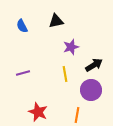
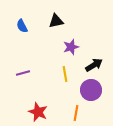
orange line: moved 1 px left, 2 px up
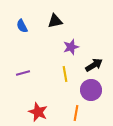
black triangle: moved 1 px left
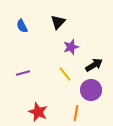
black triangle: moved 3 px right, 1 px down; rotated 35 degrees counterclockwise
yellow line: rotated 28 degrees counterclockwise
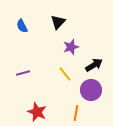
red star: moved 1 px left
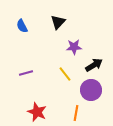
purple star: moved 3 px right; rotated 14 degrees clockwise
purple line: moved 3 px right
